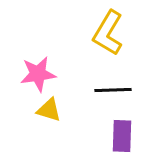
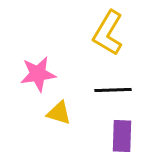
yellow triangle: moved 10 px right, 3 px down
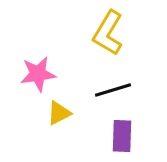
black line: rotated 15 degrees counterclockwise
yellow triangle: rotated 44 degrees counterclockwise
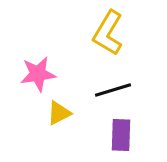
purple rectangle: moved 1 px left, 1 px up
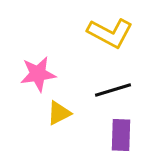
yellow L-shape: moved 2 px right; rotated 93 degrees counterclockwise
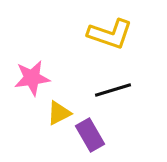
yellow L-shape: moved 1 px down; rotated 9 degrees counterclockwise
pink star: moved 6 px left, 4 px down
purple rectangle: moved 31 px left; rotated 32 degrees counterclockwise
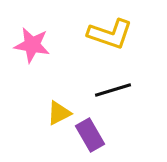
pink star: moved 33 px up; rotated 18 degrees clockwise
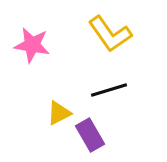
yellow L-shape: rotated 36 degrees clockwise
black line: moved 4 px left
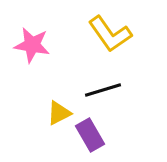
black line: moved 6 px left
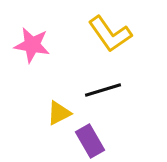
purple rectangle: moved 6 px down
